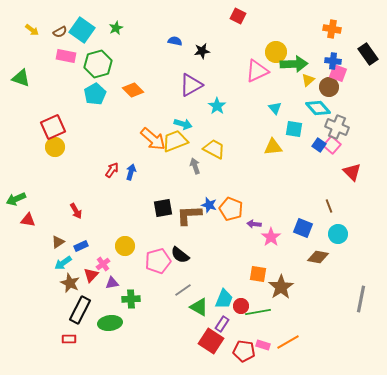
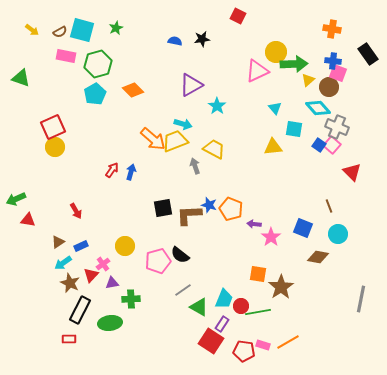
cyan square at (82, 30): rotated 20 degrees counterclockwise
black star at (202, 51): moved 12 px up
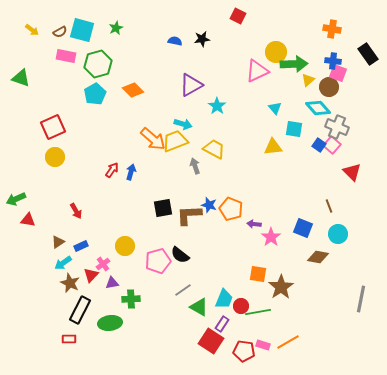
yellow circle at (55, 147): moved 10 px down
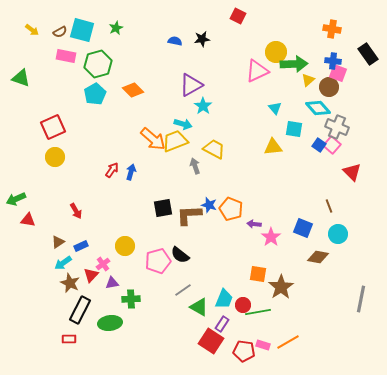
cyan star at (217, 106): moved 14 px left
red circle at (241, 306): moved 2 px right, 1 px up
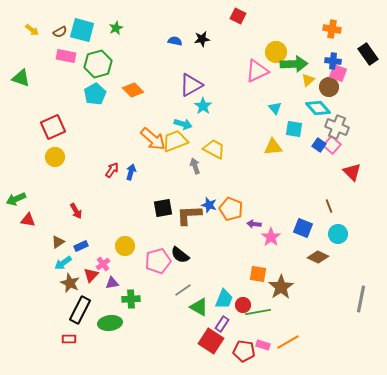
brown diamond at (318, 257): rotated 15 degrees clockwise
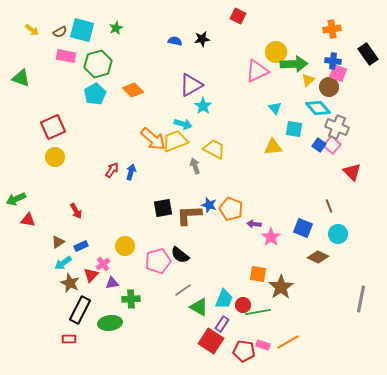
orange cross at (332, 29): rotated 18 degrees counterclockwise
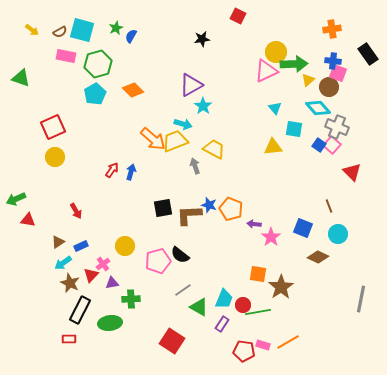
blue semicircle at (175, 41): moved 44 px left, 5 px up; rotated 72 degrees counterclockwise
pink triangle at (257, 71): moved 9 px right
red square at (211, 341): moved 39 px left
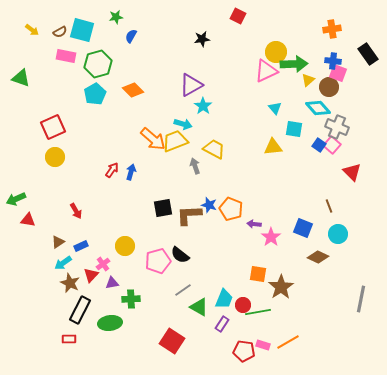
green star at (116, 28): moved 11 px up; rotated 16 degrees clockwise
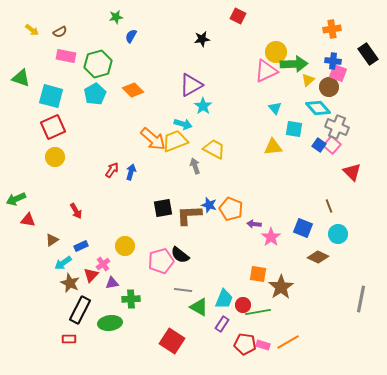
cyan square at (82, 30): moved 31 px left, 66 px down
brown triangle at (58, 242): moved 6 px left, 2 px up
pink pentagon at (158, 261): moved 3 px right
gray line at (183, 290): rotated 42 degrees clockwise
red pentagon at (244, 351): moved 1 px right, 7 px up
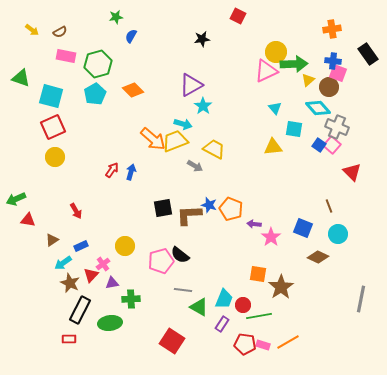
gray arrow at (195, 166): rotated 140 degrees clockwise
green line at (258, 312): moved 1 px right, 4 px down
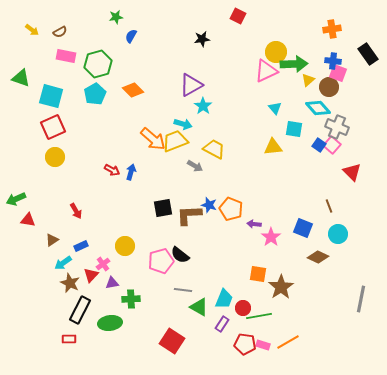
red arrow at (112, 170): rotated 84 degrees clockwise
red circle at (243, 305): moved 3 px down
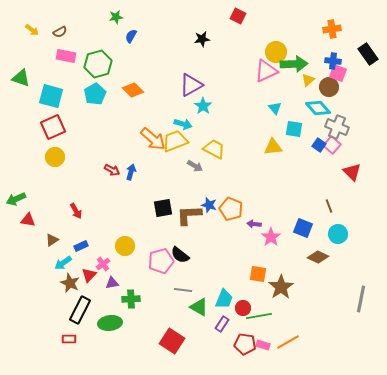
red triangle at (91, 275): moved 2 px left
